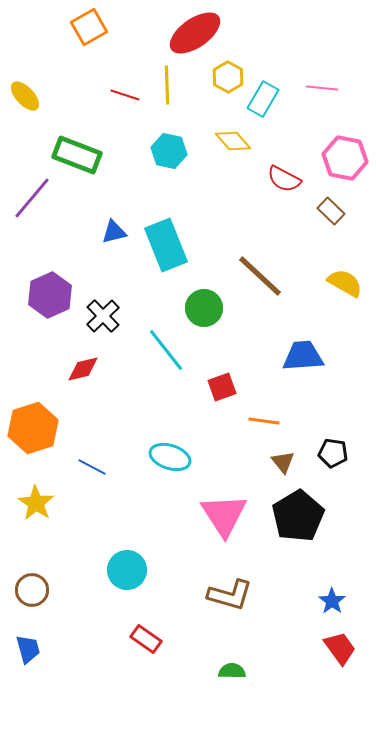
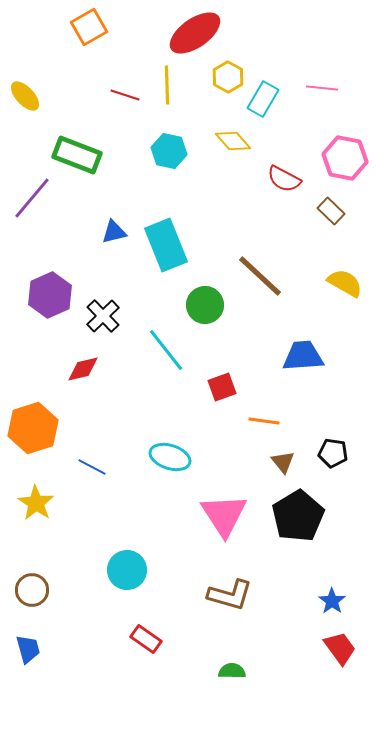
green circle at (204, 308): moved 1 px right, 3 px up
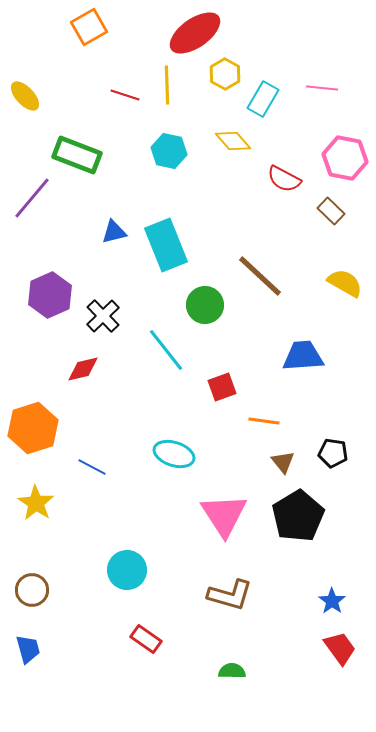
yellow hexagon at (228, 77): moved 3 px left, 3 px up
cyan ellipse at (170, 457): moved 4 px right, 3 px up
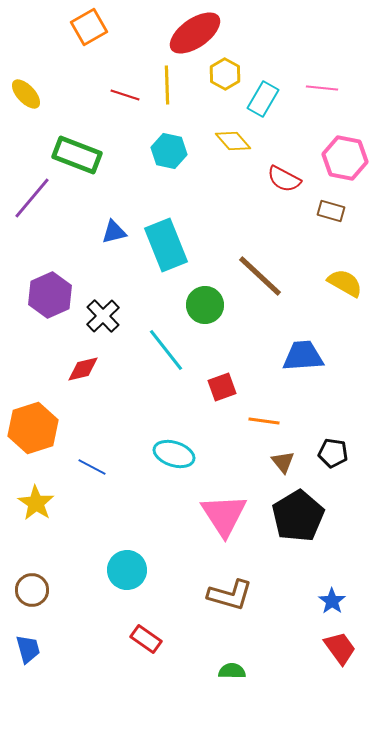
yellow ellipse at (25, 96): moved 1 px right, 2 px up
brown rectangle at (331, 211): rotated 28 degrees counterclockwise
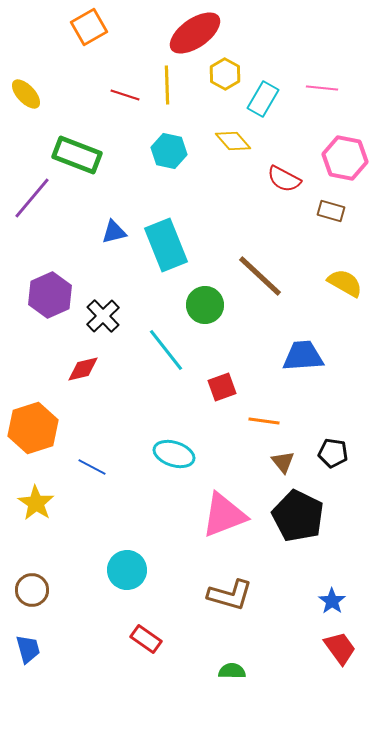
pink triangle at (224, 515): rotated 42 degrees clockwise
black pentagon at (298, 516): rotated 15 degrees counterclockwise
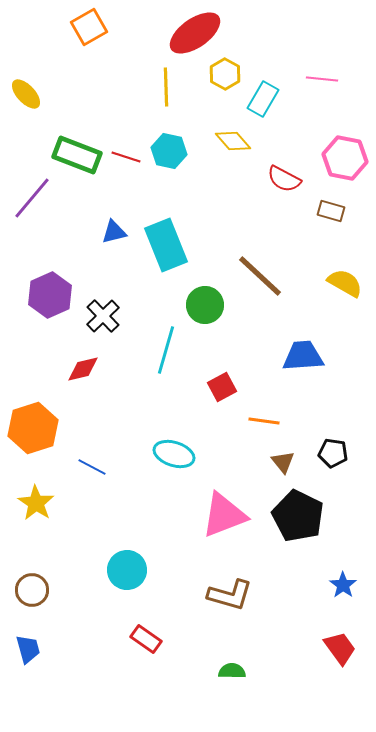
yellow line at (167, 85): moved 1 px left, 2 px down
pink line at (322, 88): moved 9 px up
red line at (125, 95): moved 1 px right, 62 px down
cyan line at (166, 350): rotated 54 degrees clockwise
red square at (222, 387): rotated 8 degrees counterclockwise
blue star at (332, 601): moved 11 px right, 16 px up
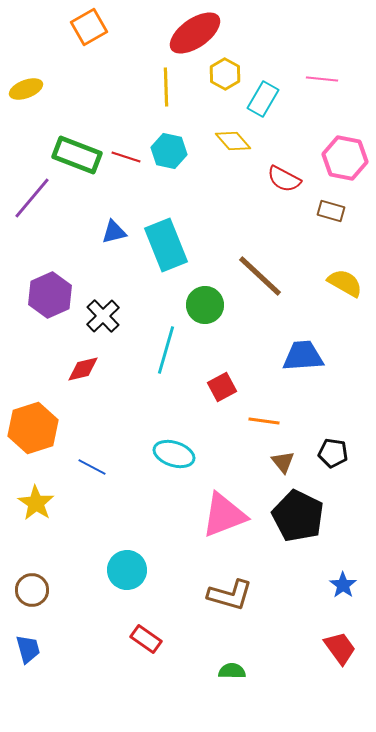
yellow ellipse at (26, 94): moved 5 px up; rotated 68 degrees counterclockwise
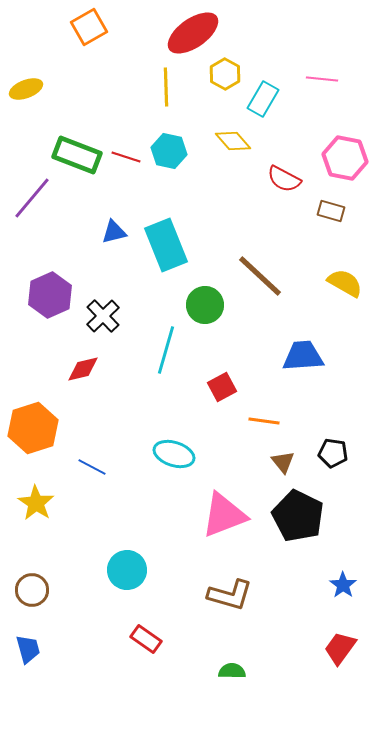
red ellipse at (195, 33): moved 2 px left
red trapezoid at (340, 648): rotated 108 degrees counterclockwise
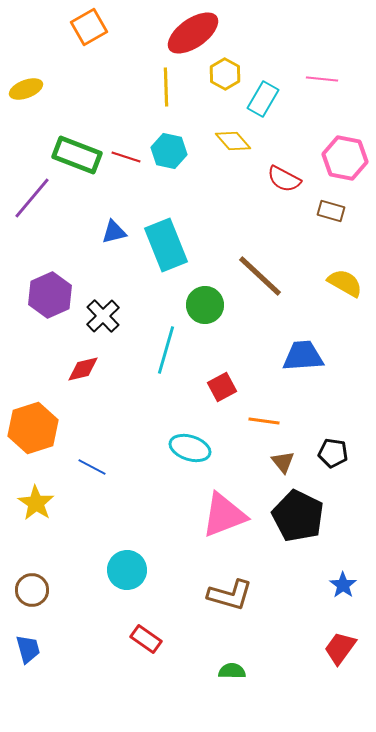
cyan ellipse at (174, 454): moved 16 px right, 6 px up
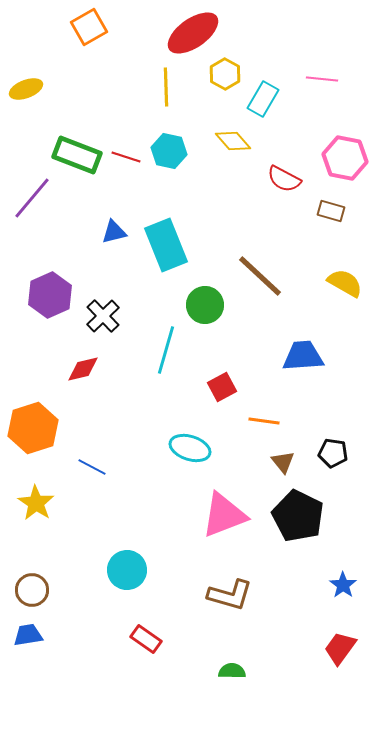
blue trapezoid at (28, 649): moved 14 px up; rotated 84 degrees counterclockwise
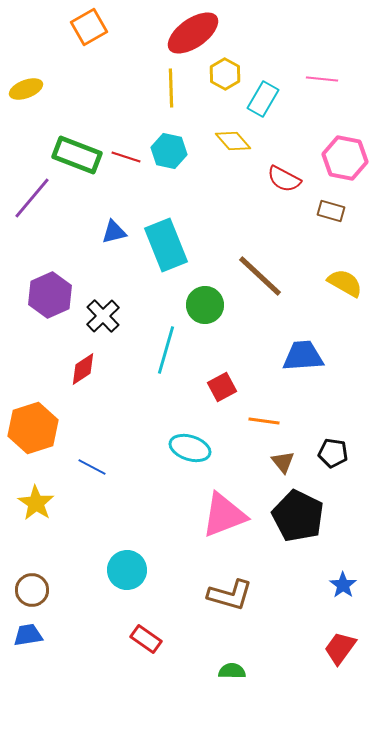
yellow line at (166, 87): moved 5 px right, 1 px down
red diamond at (83, 369): rotated 20 degrees counterclockwise
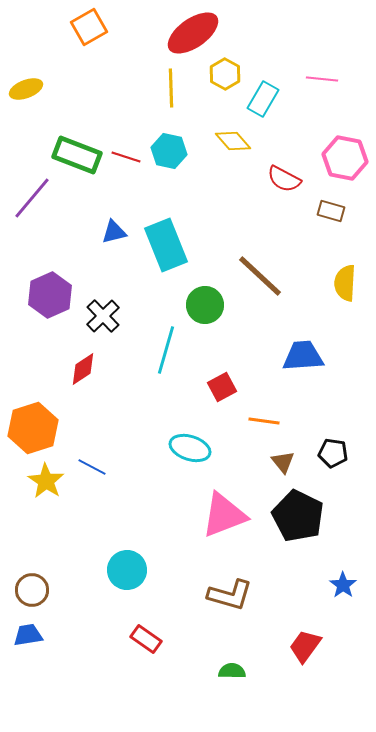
yellow semicircle at (345, 283): rotated 117 degrees counterclockwise
yellow star at (36, 503): moved 10 px right, 22 px up
red trapezoid at (340, 648): moved 35 px left, 2 px up
